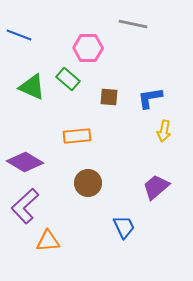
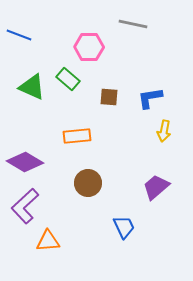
pink hexagon: moved 1 px right, 1 px up
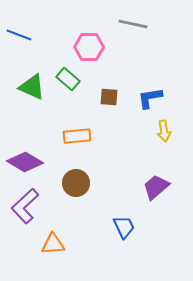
yellow arrow: rotated 20 degrees counterclockwise
brown circle: moved 12 px left
orange triangle: moved 5 px right, 3 px down
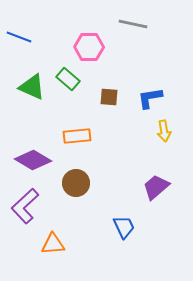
blue line: moved 2 px down
purple diamond: moved 8 px right, 2 px up
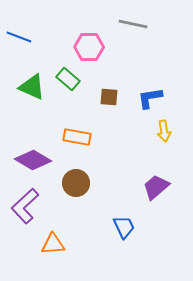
orange rectangle: moved 1 px down; rotated 16 degrees clockwise
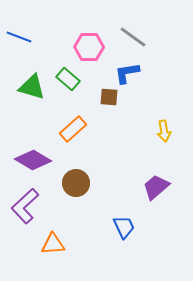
gray line: moved 13 px down; rotated 24 degrees clockwise
green triangle: rotated 8 degrees counterclockwise
blue L-shape: moved 23 px left, 25 px up
orange rectangle: moved 4 px left, 8 px up; rotated 52 degrees counterclockwise
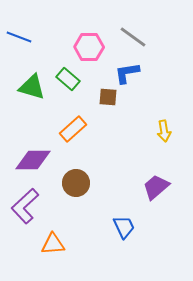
brown square: moved 1 px left
purple diamond: rotated 30 degrees counterclockwise
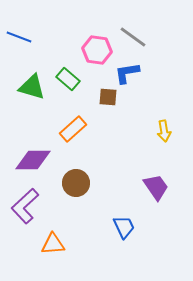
pink hexagon: moved 8 px right, 3 px down; rotated 8 degrees clockwise
purple trapezoid: rotated 96 degrees clockwise
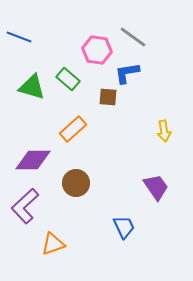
orange triangle: rotated 15 degrees counterclockwise
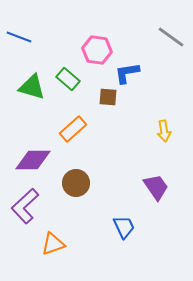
gray line: moved 38 px right
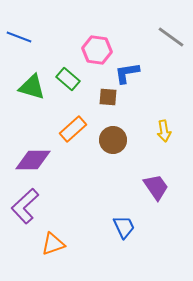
brown circle: moved 37 px right, 43 px up
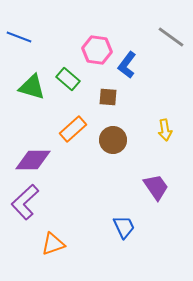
blue L-shape: moved 8 px up; rotated 44 degrees counterclockwise
yellow arrow: moved 1 px right, 1 px up
purple L-shape: moved 4 px up
